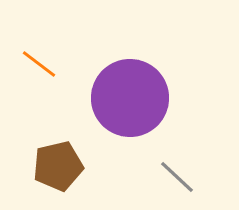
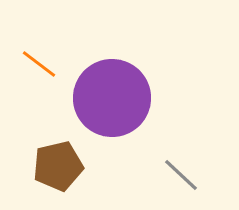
purple circle: moved 18 px left
gray line: moved 4 px right, 2 px up
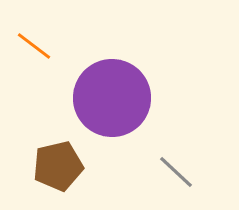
orange line: moved 5 px left, 18 px up
gray line: moved 5 px left, 3 px up
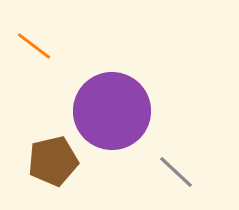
purple circle: moved 13 px down
brown pentagon: moved 5 px left, 5 px up
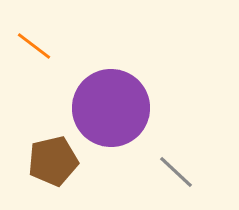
purple circle: moved 1 px left, 3 px up
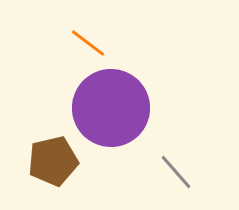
orange line: moved 54 px right, 3 px up
gray line: rotated 6 degrees clockwise
